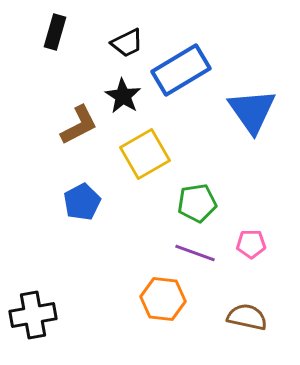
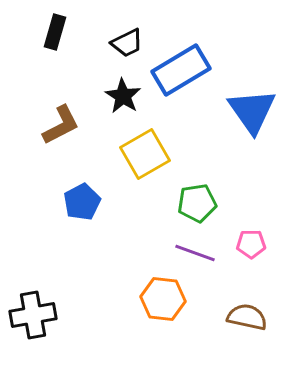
brown L-shape: moved 18 px left
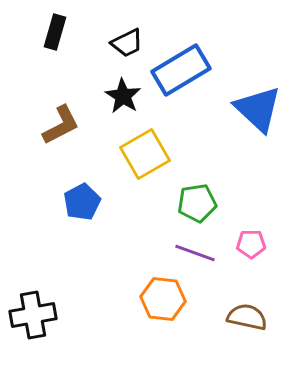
blue triangle: moved 6 px right, 2 px up; rotated 12 degrees counterclockwise
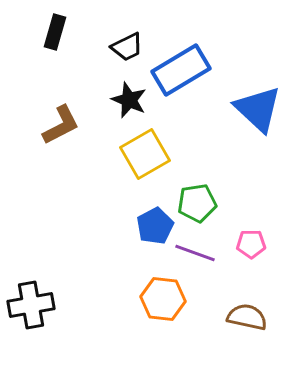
black trapezoid: moved 4 px down
black star: moved 6 px right, 4 px down; rotated 9 degrees counterclockwise
blue pentagon: moved 73 px right, 24 px down
black cross: moved 2 px left, 10 px up
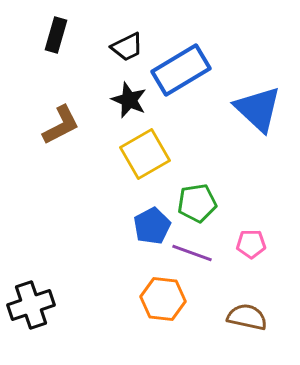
black rectangle: moved 1 px right, 3 px down
blue pentagon: moved 3 px left
purple line: moved 3 px left
black cross: rotated 9 degrees counterclockwise
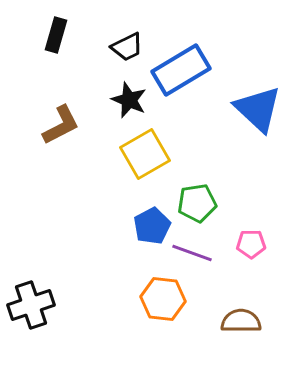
brown semicircle: moved 6 px left, 4 px down; rotated 12 degrees counterclockwise
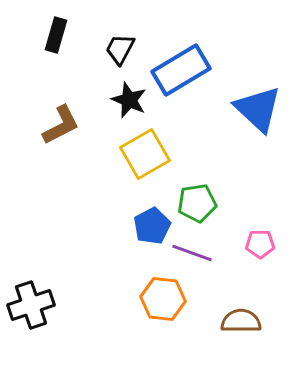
black trapezoid: moved 7 px left, 2 px down; rotated 144 degrees clockwise
pink pentagon: moved 9 px right
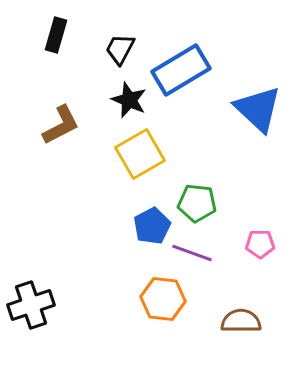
yellow square: moved 5 px left
green pentagon: rotated 15 degrees clockwise
